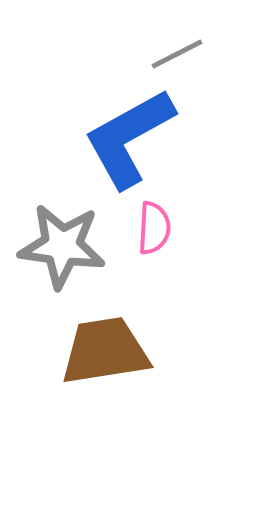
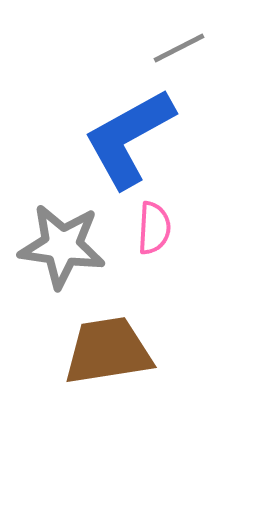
gray line: moved 2 px right, 6 px up
brown trapezoid: moved 3 px right
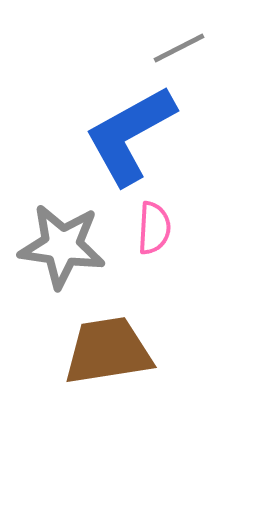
blue L-shape: moved 1 px right, 3 px up
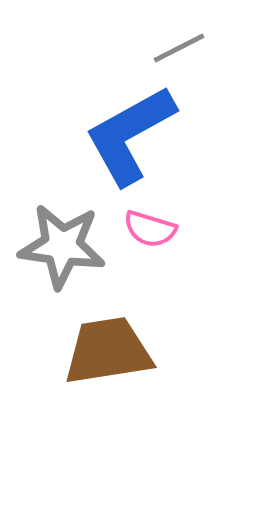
pink semicircle: moved 4 px left, 1 px down; rotated 104 degrees clockwise
